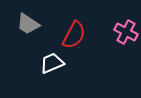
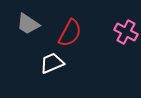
red semicircle: moved 4 px left, 2 px up
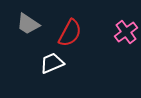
pink cross: rotated 25 degrees clockwise
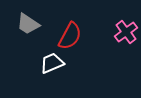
red semicircle: moved 3 px down
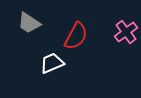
gray trapezoid: moved 1 px right, 1 px up
red semicircle: moved 6 px right
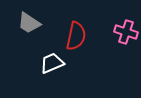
pink cross: rotated 35 degrees counterclockwise
red semicircle: rotated 16 degrees counterclockwise
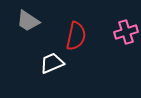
gray trapezoid: moved 1 px left, 2 px up
pink cross: rotated 35 degrees counterclockwise
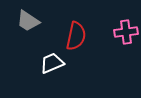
pink cross: rotated 10 degrees clockwise
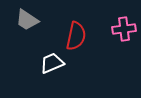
gray trapezoid: moved 1 px left, 1 px up
pink cross: moved 2 px left, 3 px up
